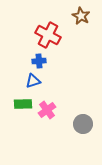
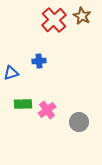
brown star: moved 1 px right
red cross: moved 6 px right, 15 px up; rotated 20 degrees clockwise
blue triangle: moved 22 px left, 8 px up
gray circle: moved 4 px left, 2 px up
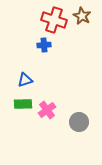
red cross: rotated 30 degrees counterclockwise
blue cross: moved 5 px right, 16 px up
blue triangle: moved 14 px right, 7 px down
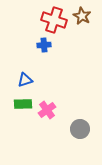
gray circle: moved 1 px right, 7 px down
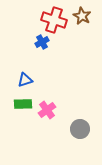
blue cross: moved 2 px left, 3 px up; rotated 24 degrees counterclockwise
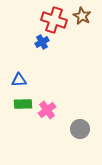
blue triangle: moved 6 px left; rotated 14 degrees clockwise
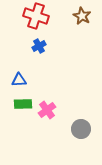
red cross: moved 18 px left, 4 px up
blue cross: moved 3 px left, 4 px down
gray circle: moved 1 px right
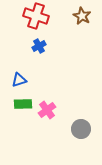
blue triangle: rotated 14 degrees counterclockwise
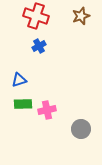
brown star: moved 1 px left; rotated 24 degrees clockwise
pink cross: rotated 24 degrees clockwise
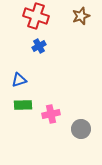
green rectangle: moved 1 px down
pink cross: moved 4 px right, 4 px down
